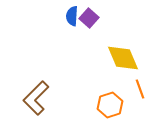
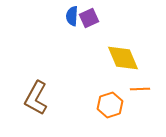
purple square: rotated 24 degrees clockwise
orange line: rotated 72 degrees counterclockwise
brown L-shape: rotated 16 degrees counterclockwise
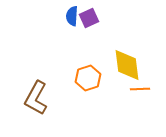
yellow diamond: moved 4 px right, 7 px down; rotated 16 degrees clockwise
orange hexagon: moved 22 px left, 27 px up
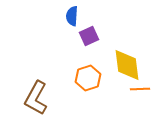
purple square: moved 18 px down
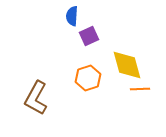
yellow diamond: rotated 8 degrees counterclockwise
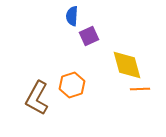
orange hexagon: moved 16 px left, 7 px down
brown L-shape: moved 1 px right
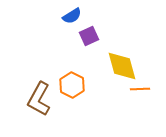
blue semicircle: rotated 126 degrees counterclockwise
yellow diamond: moved 5 px left, 1 px down
orange hexagon: rotated 15 degrees counterclockwise
brown L-shape: moved 2 px right, 1 px down
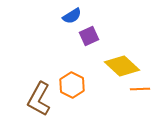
yellow diamond: rotated 32 degrees counterclockwise
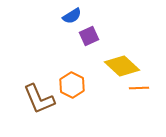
orange line: moved 1 px left, 1 px up
brown L-shape: rotated 52 degrees counterclockwise
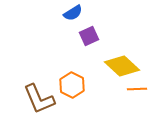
blue semicircle: moved 1 px right, 3 px up
orange line: moved 2 px left, 1 px down
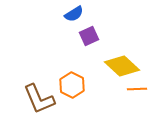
blue semicircle: moved 1 px right, 1 px down
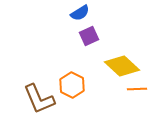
blue semicircle: moved 6 px right, 1 px up
